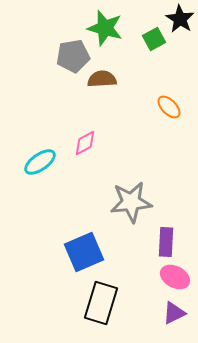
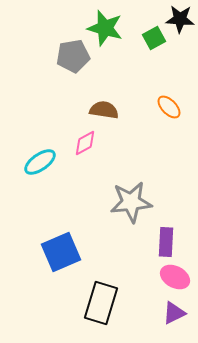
black star: rotated 28 degrees counterclockwise
green square: moved 1 px up
brown semicircle: moved 2 px right, 31 px down; rotated 12 degrees clockwise
blue square: moved 23 px left
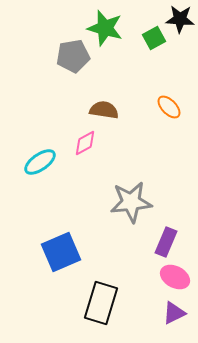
purple rectangle: rotated 20 degrees clockwise
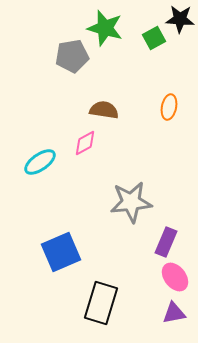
gray pentagon: moved 1 px left
orange ellipse: rotated 55 degrees clockwise
pink ellipse: rotated 24 degrees clockwise
purple triangle: rotated 15 degrees clockwise
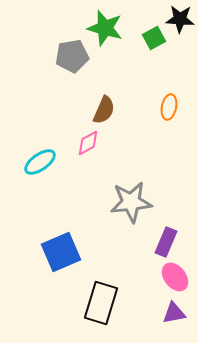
brown semicircle: rotated 104 degrees clockwise
pink diamond: moved 3 px right
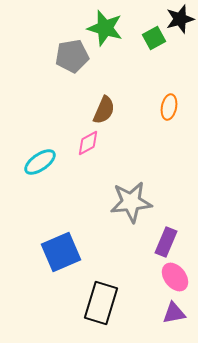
black star: rotated 20 degrees counterclockwise
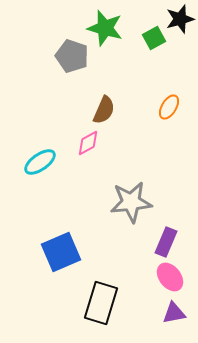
gray pentagon: rotated 28 degrees clockwise
orange ellipse: rotated 20 degrees clockwise
pink ellipse: moved 5 px left
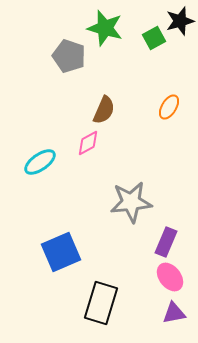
black star: moved 2 px down
gray pentagon: moved 3 px left
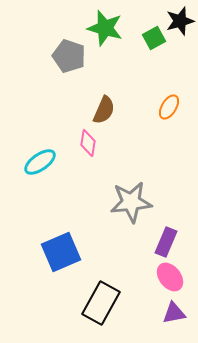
pink diamond: rotated 52 degrees counterclockwise
black rectangle: rotated 12 degrees clockwise
